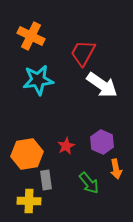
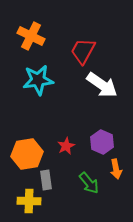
red trapezoid: moved 2 px up
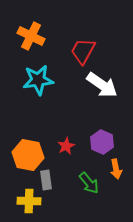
orange hexagon: moved 1 px right, 1 px down; rotated 20 degrees clockwise
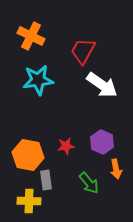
red star: rotated 18 degrees clockwise
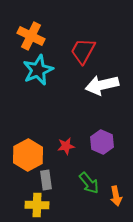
cyan star: moved 10 px up; rotated 16 degrees counterclockwise
white arrow: rotated 132 degrees clockwise
orange hexagon: rotated 20 degrees clockwise
orange arrow: moved 27 px down
yellow cross: moved 8 px right, 4 px down
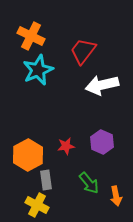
red trapezoid: rotated 8 degrees clockwise
yellow cross: rotated 25 degrees clockwise
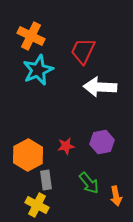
red trapezoid: rotated 12 degrees counterclockwise
white arrow: moved 2 px left, 2 px down; rotated 16 degrees clockwise
purple hexagon: rotated 25 degrees clockwise
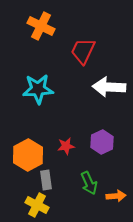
orange cross: moved 10 px right, 10 px up
cyan star: moved 19 px down; rotated 20 degrees clockwise
white arrow: moved 9 px right
purple hexagon: rotated 15 degrees counterclockwise
green arrow: rotated 15 degrees clockwise
orange arrow: rotated 84 degrees counterclockwise
